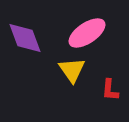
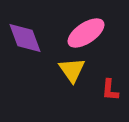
pink ellipse: moved 1 px left
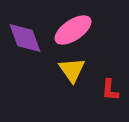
pink ellipse: moved 13 px left, 3 px up
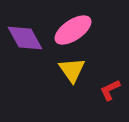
purple diamond: rotated 9 degrees counterclockwise
red L-shape: rotated 60 degrees clockwise
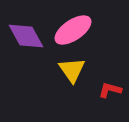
purple diamond: moved 1 px right, 2 px up
red L-shape: rotated 40 degrees clockwise
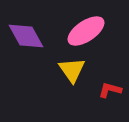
pink ellipse: moved 13 px right, 1 px down
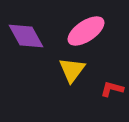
yellow triangle: rotated 12 degrees clockwise
red L-shape: moved 2 px right, 1 px up
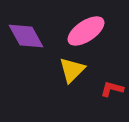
yellow triangle: rotated 8 degrees clockwise
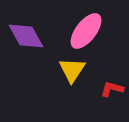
pink ellipse: rotated 18 degrees counterclockwise
yellow triangle: rotated 12 degrees counterclockwise
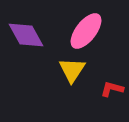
purple diamond: moved 1 px up
